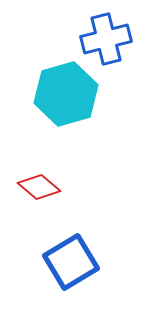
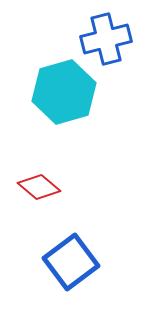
cyan hexagon: moved 2 px left, 2 px up
blue square: rotated 6 degrees counterclockwise
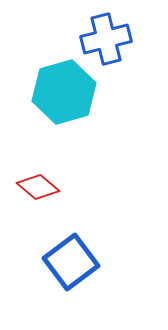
red diamond: moved 1 px left
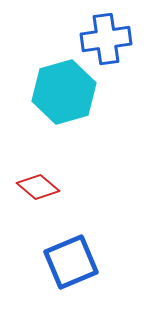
blue cross: rotated 6 degrees clockwise
blue square: rotated 14 degrees clockwise
